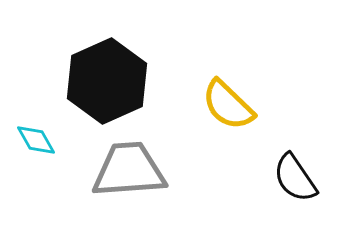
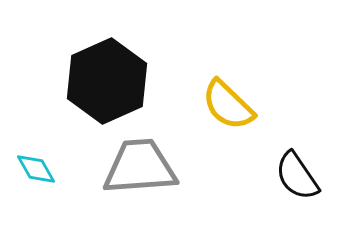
cyan diamond: moved 29 px down
gray trapezoid: moved 11 px right, 3 px up
black semicircle: moved 2 px right, 2 px up
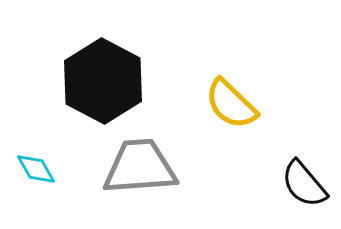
black hexagon: moved 4 px left; rotated 8 degrees counterclockwise
yellow semicircle: moved 3 px right, 1 px up
black semicircle: moved 7 px right, 8 px down; rotated 6 degrees counterclockwise
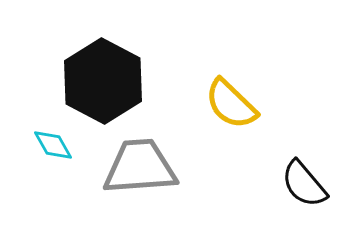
cyan diamond: moved 17 px right, 24 px up
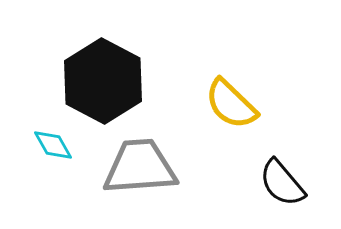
black semicircle: moved 22 px left, 1 px up
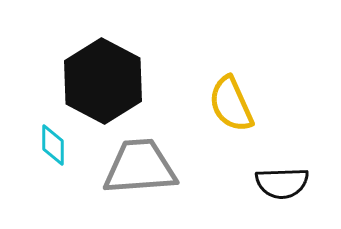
yellow semicircle: rotated 22 degrees clockwise
cyan diamond: rotated 30 degrees clockwise
black semicircle: rotated 52 degrees counterclockwise
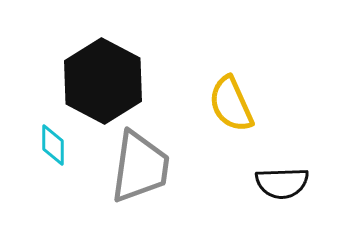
gray trapezoid: rotated 102 degrees clockwise
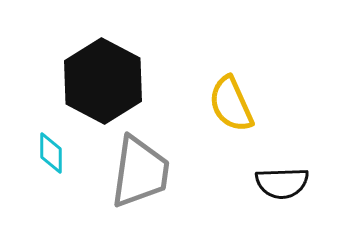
cyan diamond: moved 2 px left, 8 px down
gray trapezoid: moved 5 px down
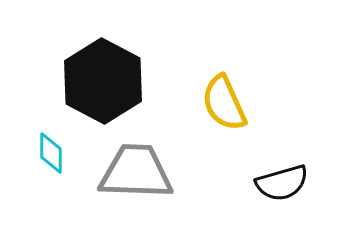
yellow semicircle: moved 7 px left, 1 px up
gray trapezoid: moved 4 px left; rotated 96 degrees counterclockwise
black semicircle: rotated 14 degrees counterclockwise
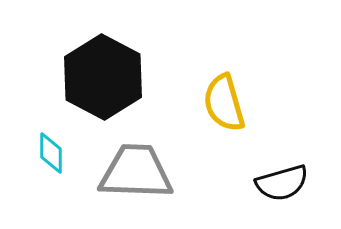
black hexagon: moved 4 px up
yellow semicircle: rotated 8 degrees clockwise
